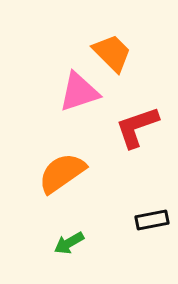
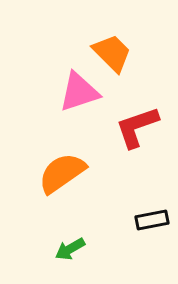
green arrow: moved 1 px right, 6 px down
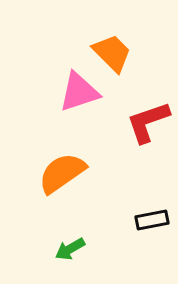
red L-shape: moved 11 px right, 5 px up
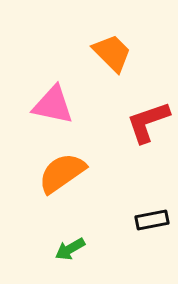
pink triangle: moved 26 px left, 13 px down; rotated 30 degrees clockwise
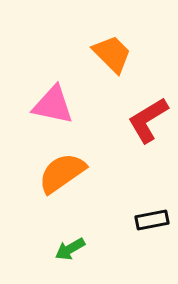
orange trapezoid: moved 1 px down
red L-shape: moved 2 px up; rotated 12 degrees counterclockwise
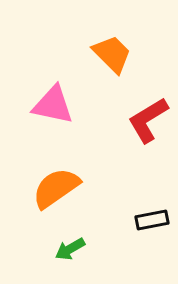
orange semicircle: moved 6 px left, 15 px down
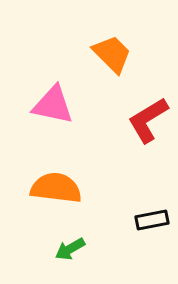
orange semicircle: rotated 42 degrees clockwise
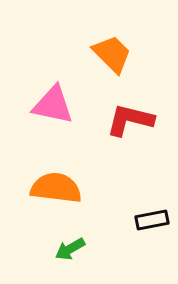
red L-shape: moved 18 px left; rotated 45 degrees clockwise
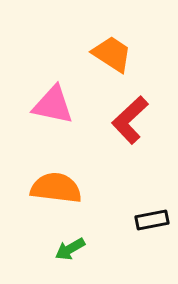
orange trapezoid: rotated 12 degrees counterclockwise
red L-shape: rotated 57 degrees counterclockwise
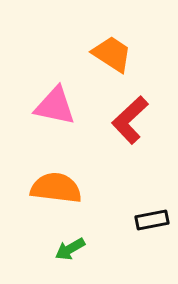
pink triangle: moved 2 px right, 1 px down
